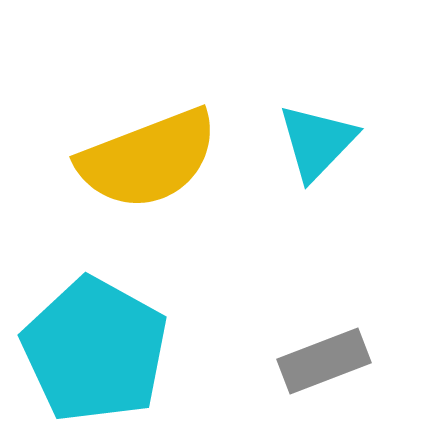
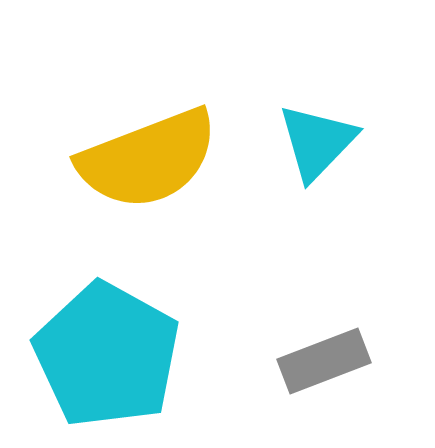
cyan pentagon: moved 12 px right, 5 px down
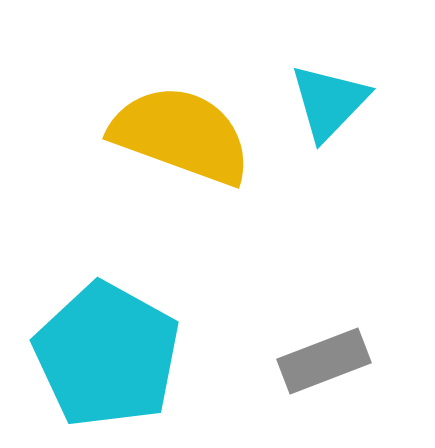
cyan triangle: moved 12 px right, 40 px up
yellow semicircle: moved 33 px right, 24 px up; rotated 139 degrees counterclockwise
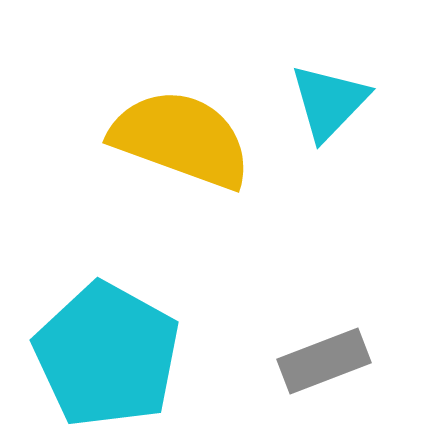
yellow semicircle: moved 4 px down
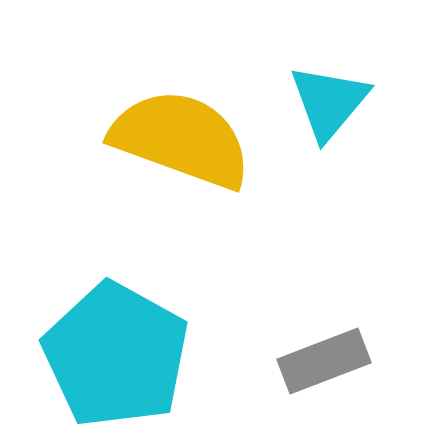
cyan triangle: rotated 4 degrees counterclockwise
cyan pentagon: moved 9 px right
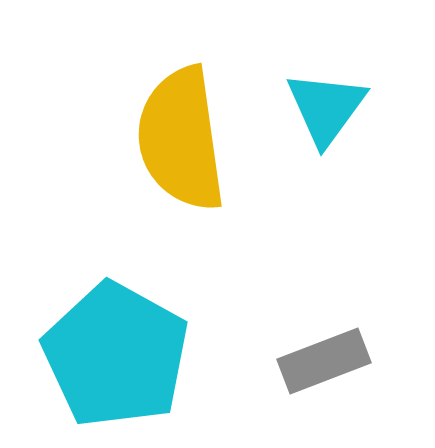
cyan triangle: moved 3 px left, 6 px down; rotated 4 degrees counterclockwise
yellow semicircle: rotated 118 degrees counterclockwise
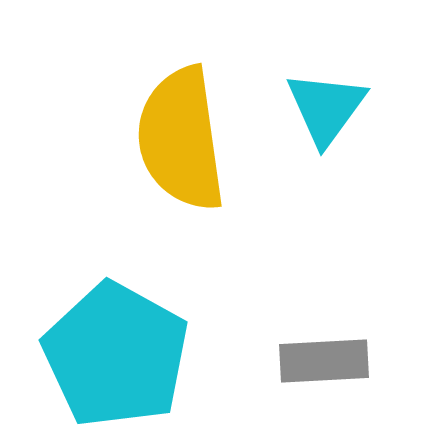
gray rectangle: rotated 18 degrees clockwise
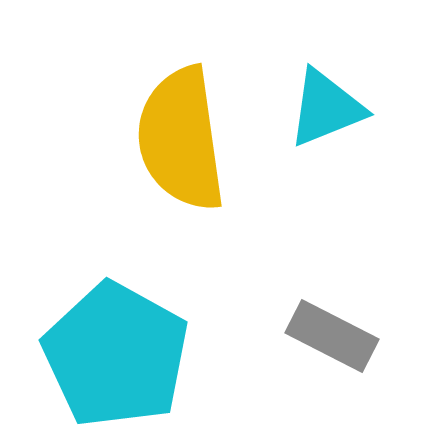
cyan triangle: rotated 32 degrees clockwise
gray rectangle: moved 8 px right, 25 px up; rotated 30 degrees clockwise
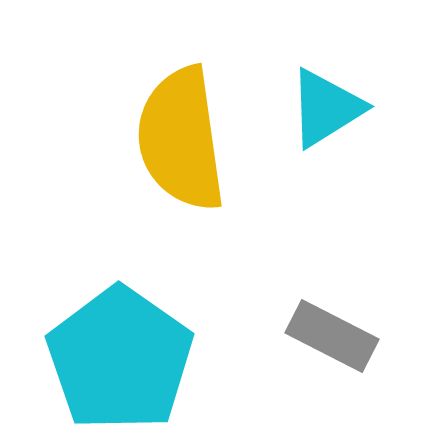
cyan triangle: rotated 10 degrees counterclockwise
cyan pentagon: moved 4 px right, 4 px down; rotated 6 degrees clockwise
